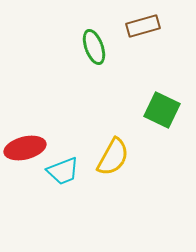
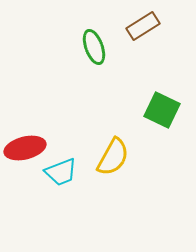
brown rectangle: rotated 16 degrees counterclockwise
cyan trapezoid: moved 2 px left, 1 px down
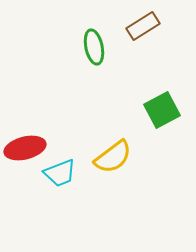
green ellipse: rotated 8 degrees clockwise
green square: rotated 36 degrees clockwise
yellow semicircle: rotated 24 degrees clockwise
cyan trapezoid: moved 1 px left, 1 px down
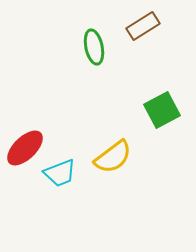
red ellipse: rotated 30 degrees counterclockwise
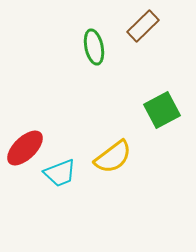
brown rectangle: rotated 12 degrees counterclockwise
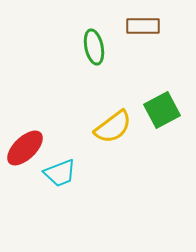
brown rectangle: rotated 44 degrees clockwise
yellow semicircle: moved 30 px up
